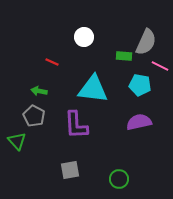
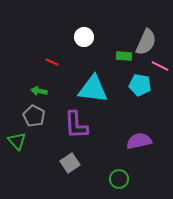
purple semicircle: moved 19 px down
gray square: moved 7 px up; rotated 24 degrees counterclockwise
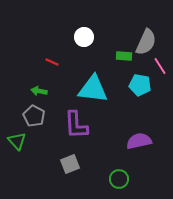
pink line: rotated 30 degrees clockwise
gray square: moved 1 px down; rotated 12 degrees clockwise
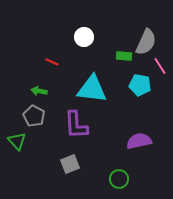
cyan triangle: moved 1 px left
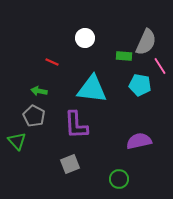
white circle: moved 1 px right, 1 px down
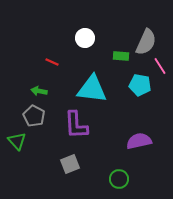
green rectangle: moved 3 px left
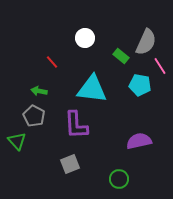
green rectangle: rotated 35 degrees clockwise
red line: rotated 24 degrees clockwise
